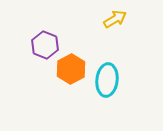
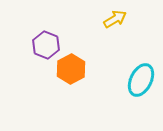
purple hexagon: moved 1 px right
cyan ellipse: moved 34 px right; rotated 20 degrees clockwise
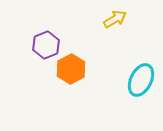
purple hexagon: rotated 16 degrees clockwise
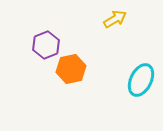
orange hexagon: rotated 16 degrees clockwise
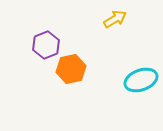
cyan ellipse: rotated 44 degrees clockwise
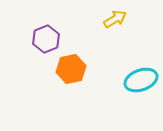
purple hexagon: moved 6 px up
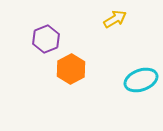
orange hexagon: rotated 16 degrees counterclockwise
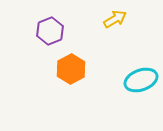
purple hexagon: moved 4 px right, 8 px up
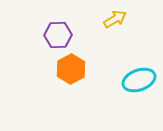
purple hexagon: moved 8 px right, 4 px down; rotated 20 degrees clockwise
cyan ellipse: moved 2 px left
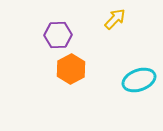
yellow arrow: rotated 15 degrees counterclockwise
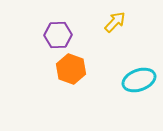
yellow arrow: moved 3 px down
orange hexagon: rotated 12 degrees counterclockwise
